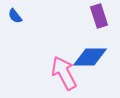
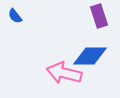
blue diamond: moved 1 px up
pink arrow: rotated 48 degrees counterclockwise
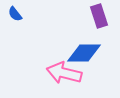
blue semicircle: moved 2 px up
blue diamond: moved 6 px left, 3 px up
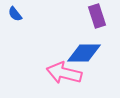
purple rectangle: moved 2 px left
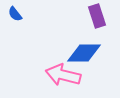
pink arrow: moved 1 px left, 2 px down
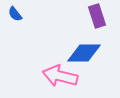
pink arrow: moved 3 px left, 1 px down
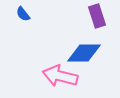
blue semicircle: moved 8 px right
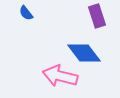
blue semicircle: moved 3 px right, 1 px up
blue diamond: rotated 52 degrees clockwise
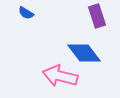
blue semicircle: rotated 21 degrees counterclockwise
